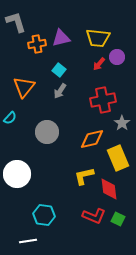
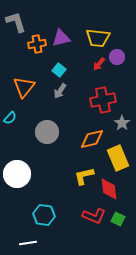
white line: moved 2 px down
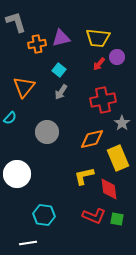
gray arrow: moved 1 px right, 1 px down
green square: moved 1 px left; rotated 16 degrees counterclockwise
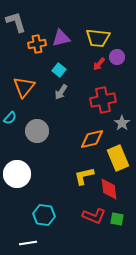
gray circle: moved 10 px left, 1 px up
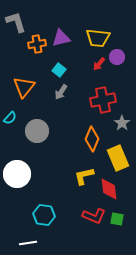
orange diamond: rotated 55 degrees counterclockwise
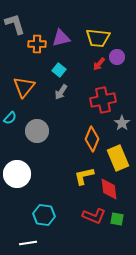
gray L-shape: moved 1 px left, 2 px down
orange cross: rotated 12 degrees clockwise
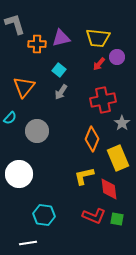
white circle: moved 2 px right
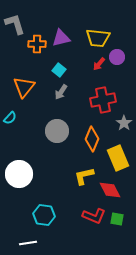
gray star: moved 2 px right
gray circle: moved 20 px right
red diamond: moved 1 px right, 1 px down; rotated 20 degrees counterclockwise
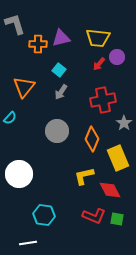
orange cross: moved 1 px right
